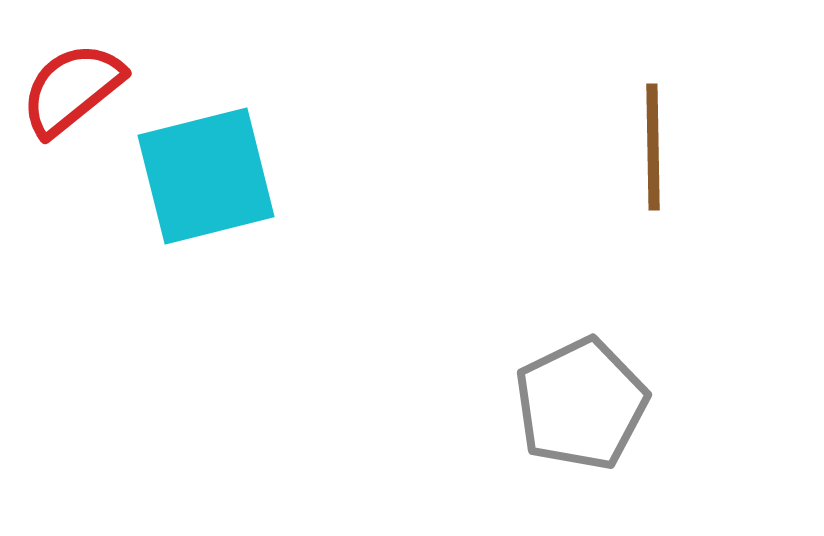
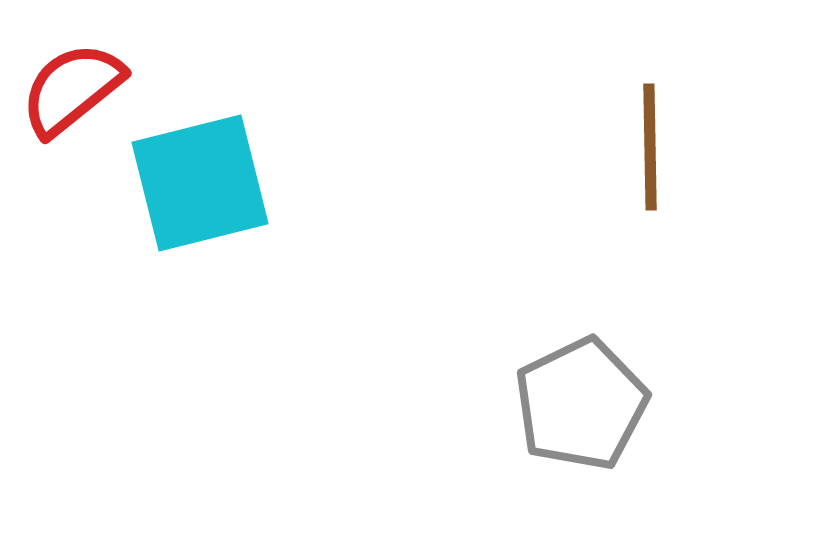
brown line: moved 3 px left
cyan square: moved 6 px left, 7 px down
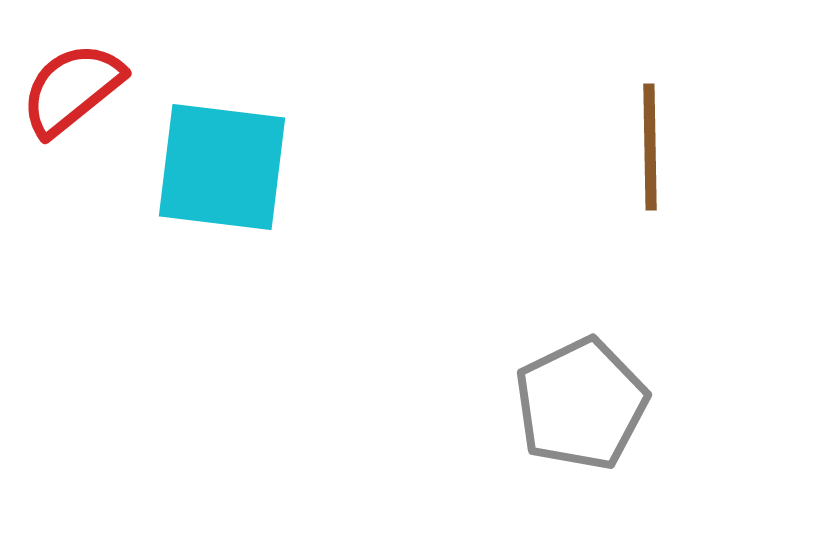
cyan square: moved 22 px right, 16 px up; rotated 21 degrees clockwise
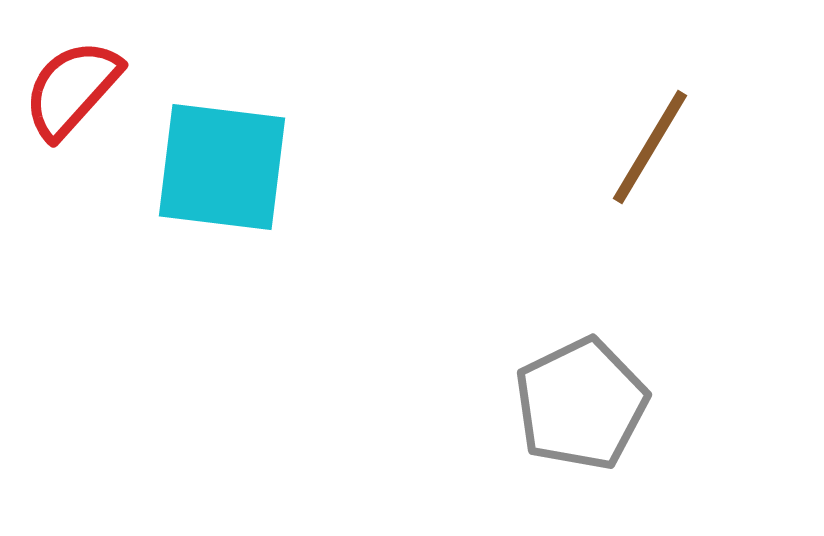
red semicircle: rotated 9 degrees counterclockwise
brown line: rotated 32 degrees clockwise
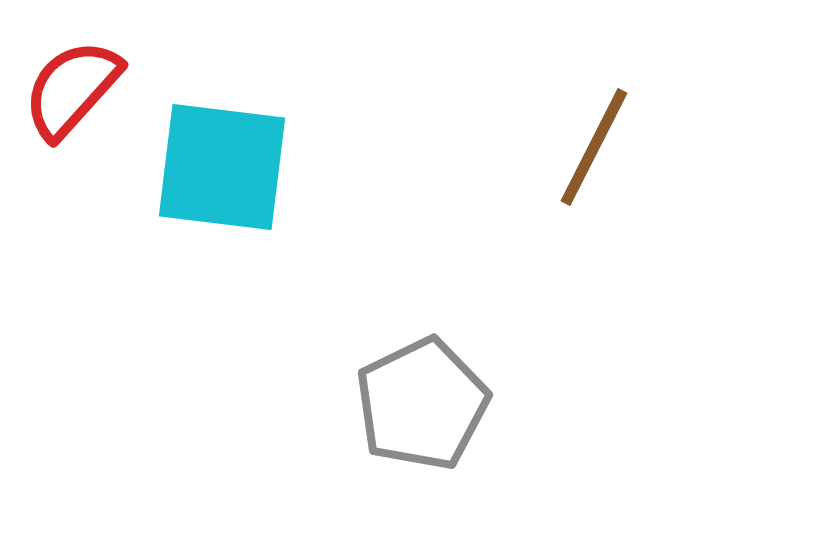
brown line: moved 56 px left; rotated 4 degrees counterclockwise
gray pentagon: moved 159 px left
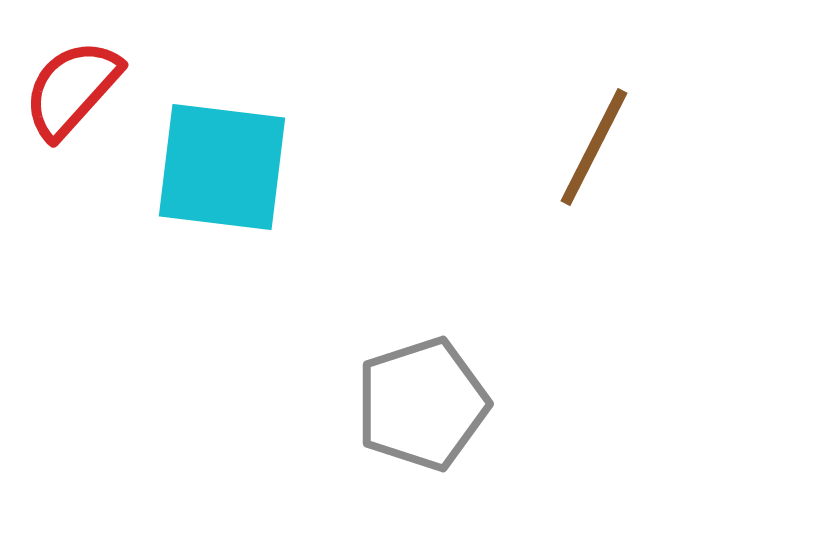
gray pentagon: rotated 8 degrees clockwise
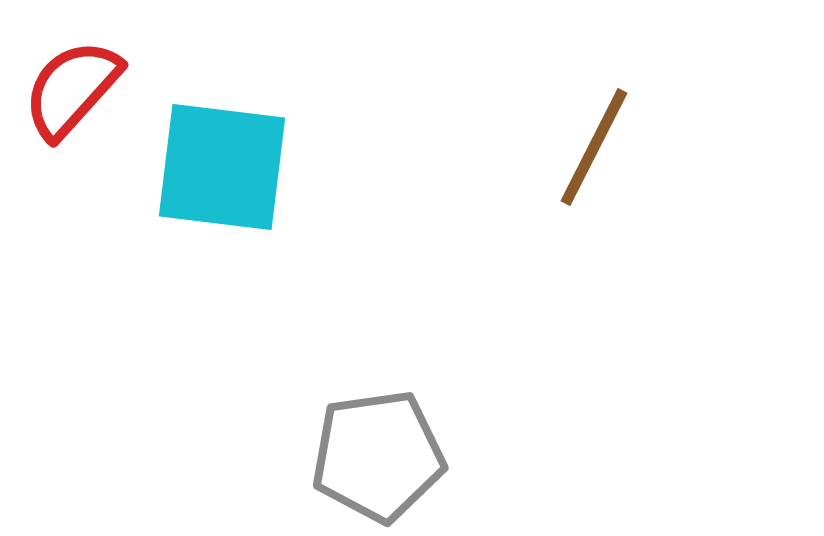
gray pentagon: moved 44 px left, 52 px down; rotated 10 degrees clockwise
